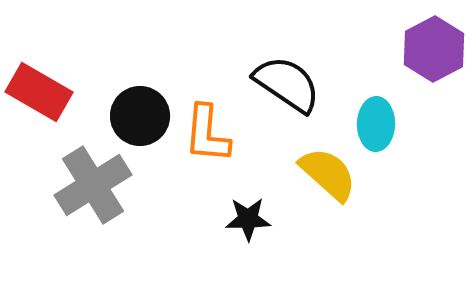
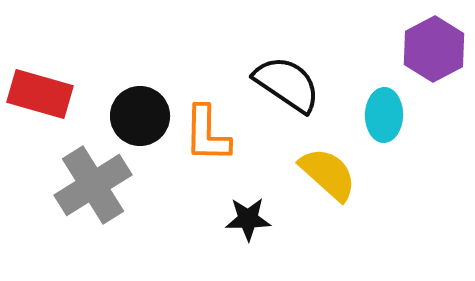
red rectangle: moved 1 px right, 2 px down; rotated 14 degrees counterclockwise
cyan ellipse: moved 8 px right, 9 px up
orange L-shape: rotated 4 degrees counterclockwise
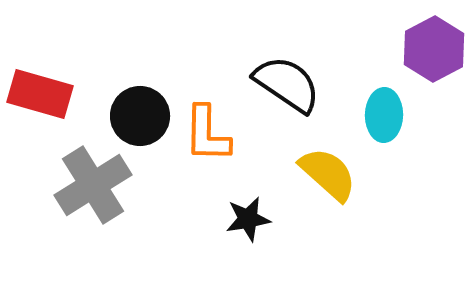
black star: rotated 9 degrees counterclockwise
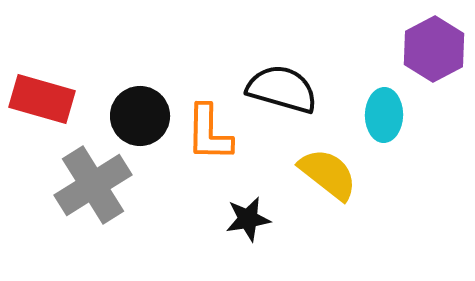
black semicircle: moved 5 px left, 5 px down; rotated 18 degrees counterclockwise
red rectangle: moved 2 px right, 5 px down
orange L-shape: moved 2 px right, 1 px up
yellow semicircle: rotated 4 degrees counterclockwise
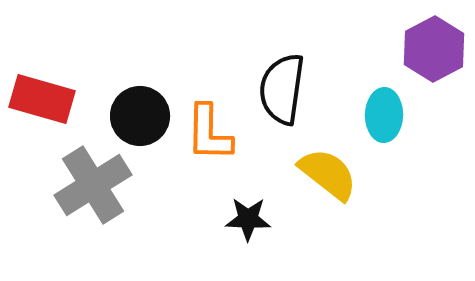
black semicircle: rotated 98 degrees counterclockwise
black star: rotated 12 degrees clockwise
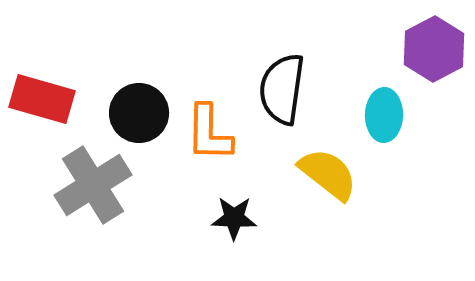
black circle: moved 1 px left, 3 px up
black star: moved 14 px left, 1 px up
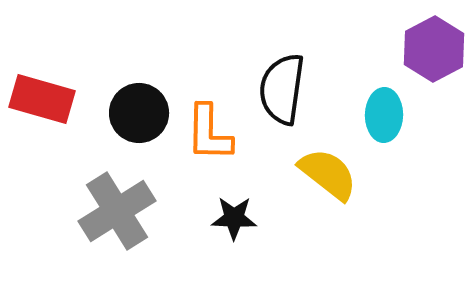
gray cross: moved 24 px right, 26 px down
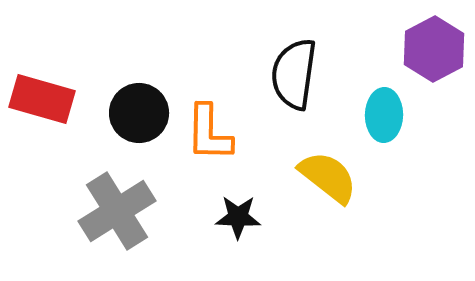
black semicircle: moved 12 px right, 15 px up
yellow semicircle: moved 3 px down
black star: moved 4 px right, 1 px up
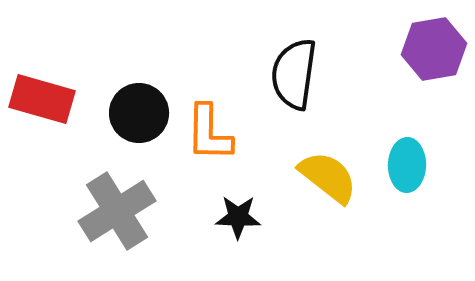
purple hexagon: rotated 18 degrees clockwise
cyan ellipse: moved 23 px right, 50 px down
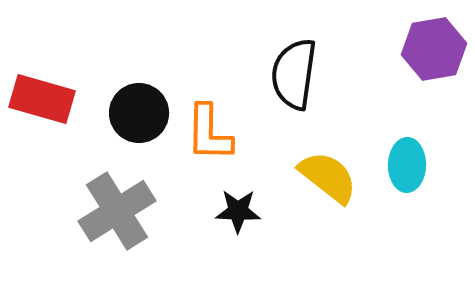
black star: moved 6 px up
